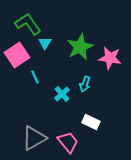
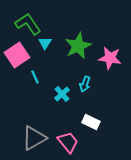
green star: moved 2 px left, 1 px up
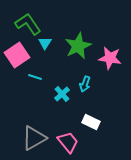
cyan line: rotated 48 degrees counterclockwise
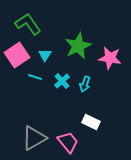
cyan triangle: moved 12 px down
cyan cross: moved 13 px up
